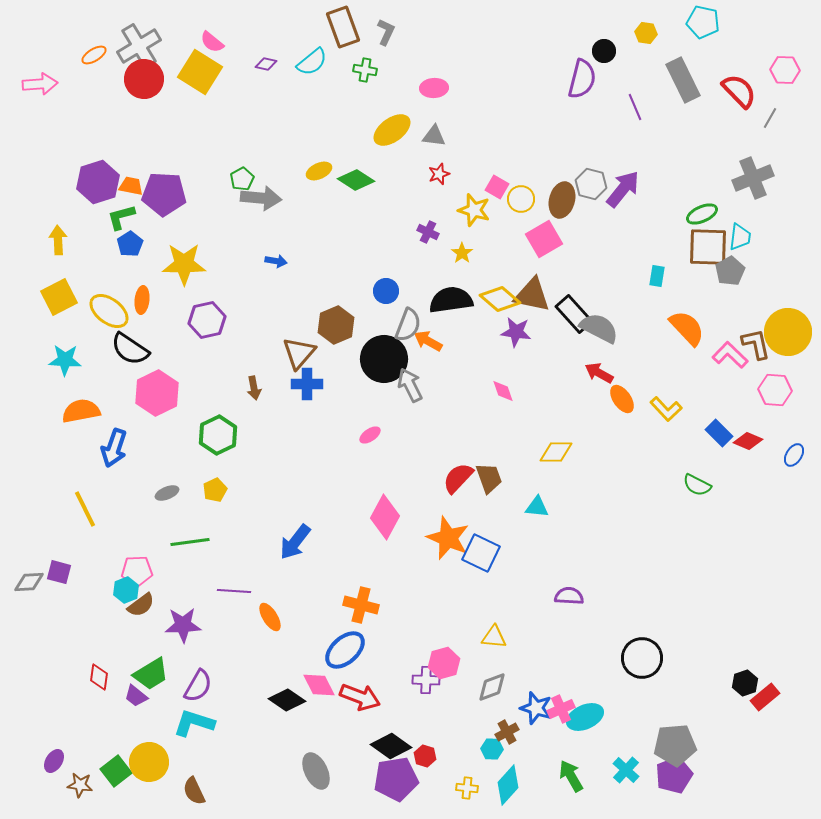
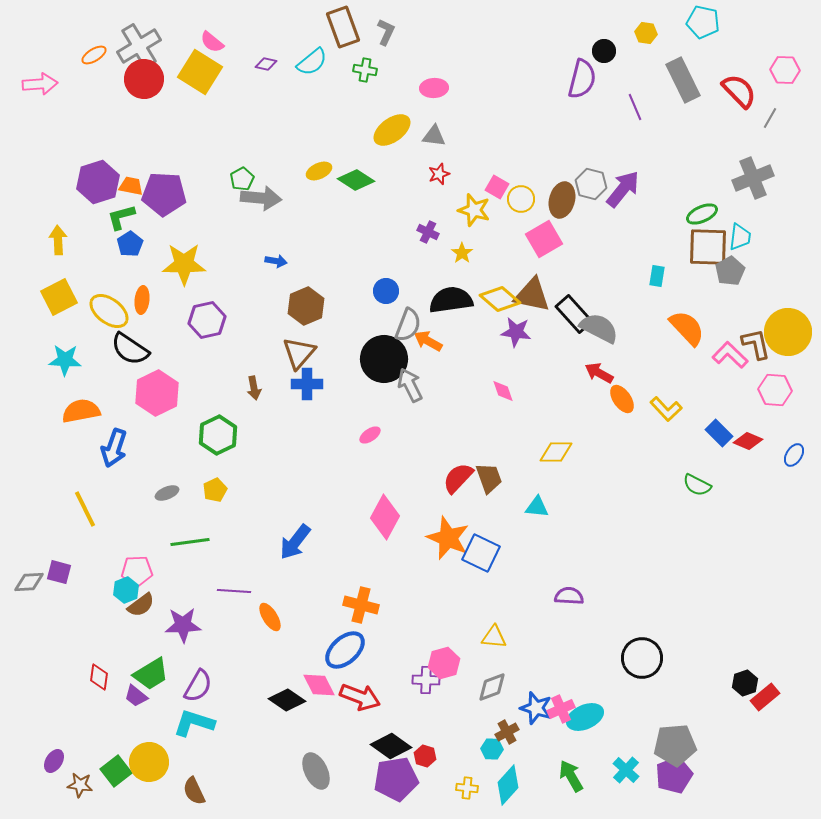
brown hexagon at (336, 325): moved 30 px left, 19 px up
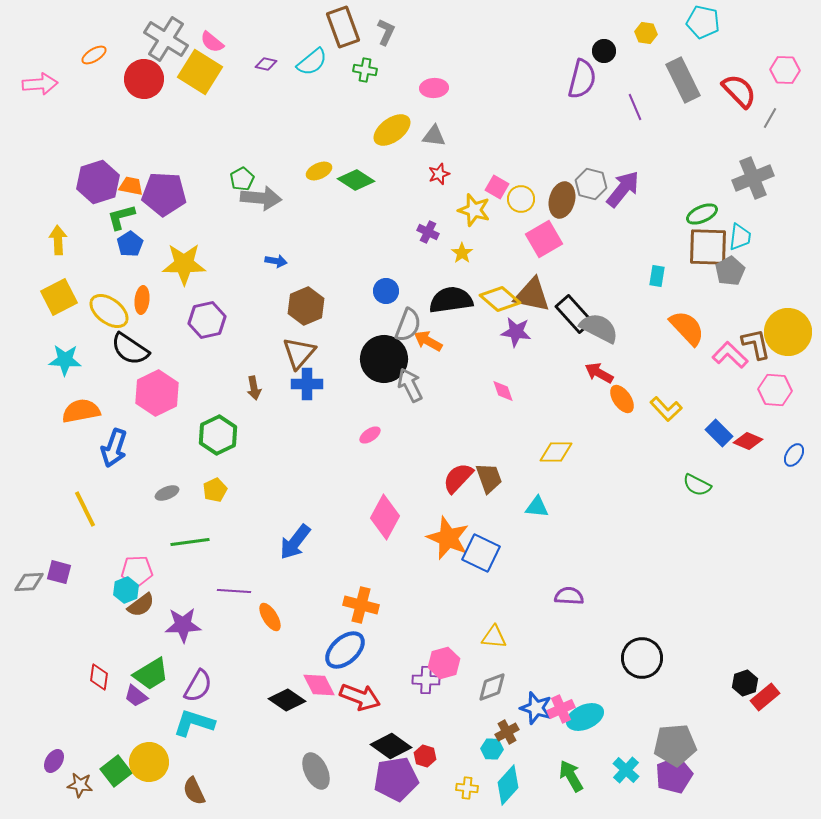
gray cross at (139, 46): moved 27 px right, 7 px up; rotated 27 degrees counterclockwise
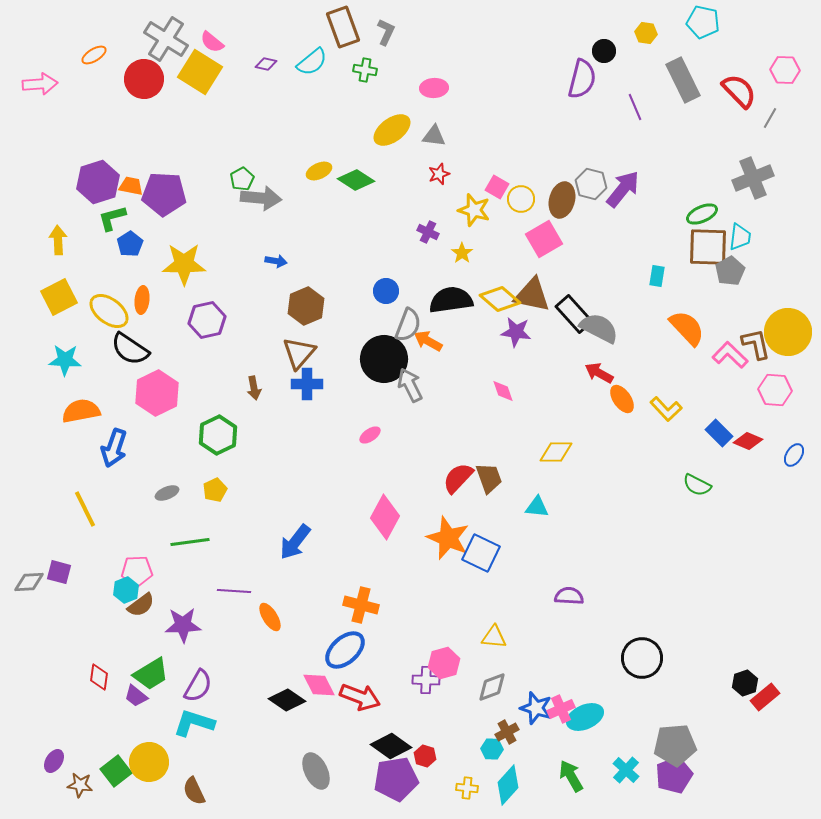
green L-shape at (121, 217): moved 9 px left, 1 px down
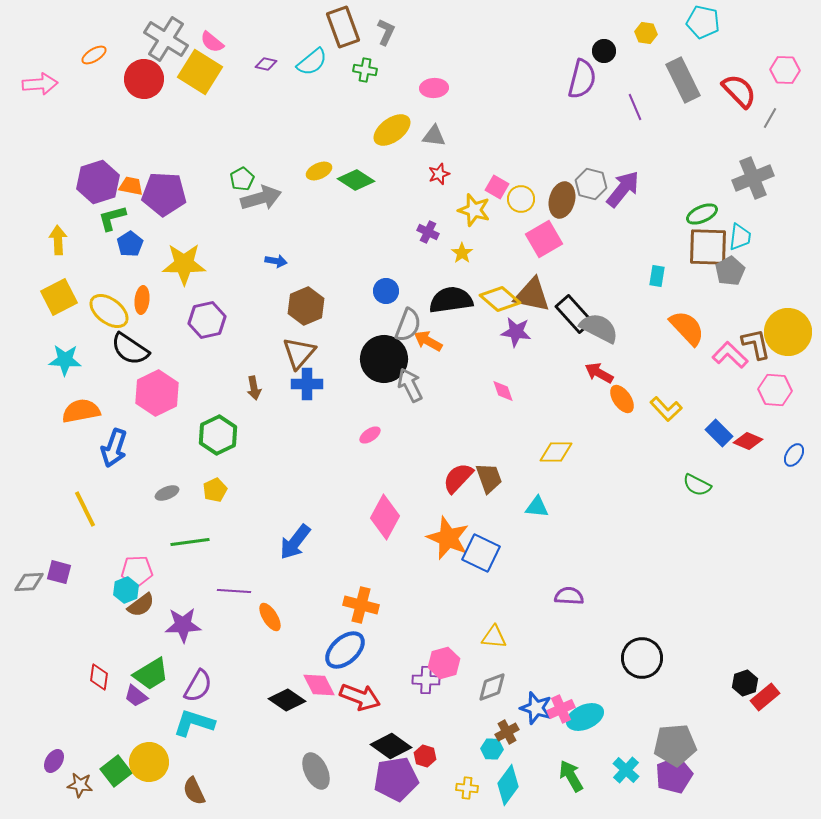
gray arrow at (261, 198): rotated 21 degrees counterclockwise
cyan diamond at (508, 785): rotated 6 degrees counterclockwise
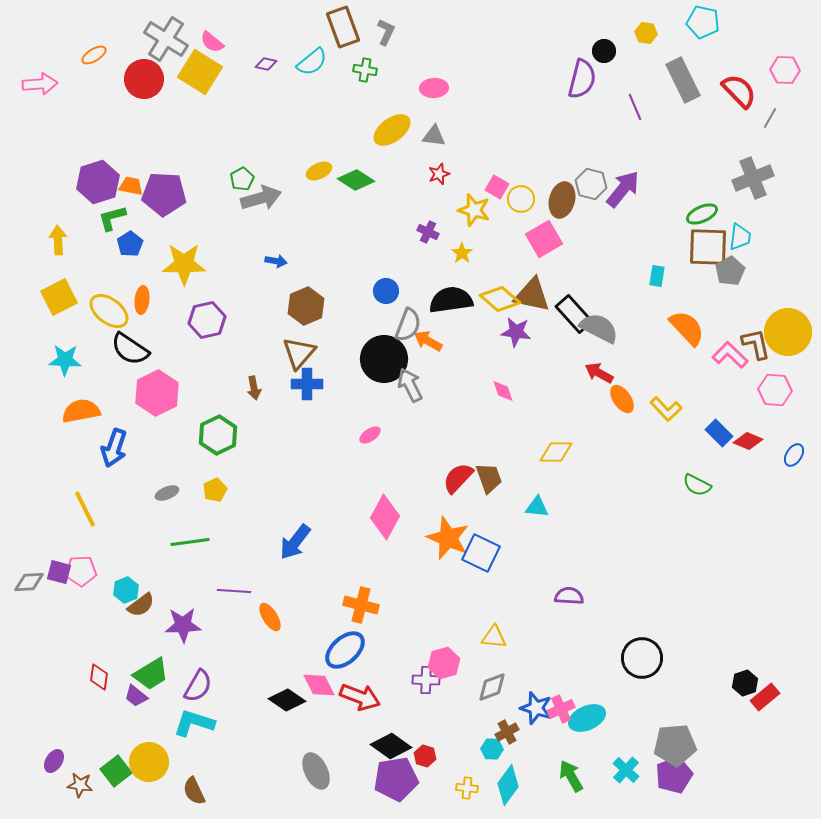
pink pentagon at (137, 571): moved 56 px left
cyan ellipse at (585, 717): moved 2 px right, 1 px down
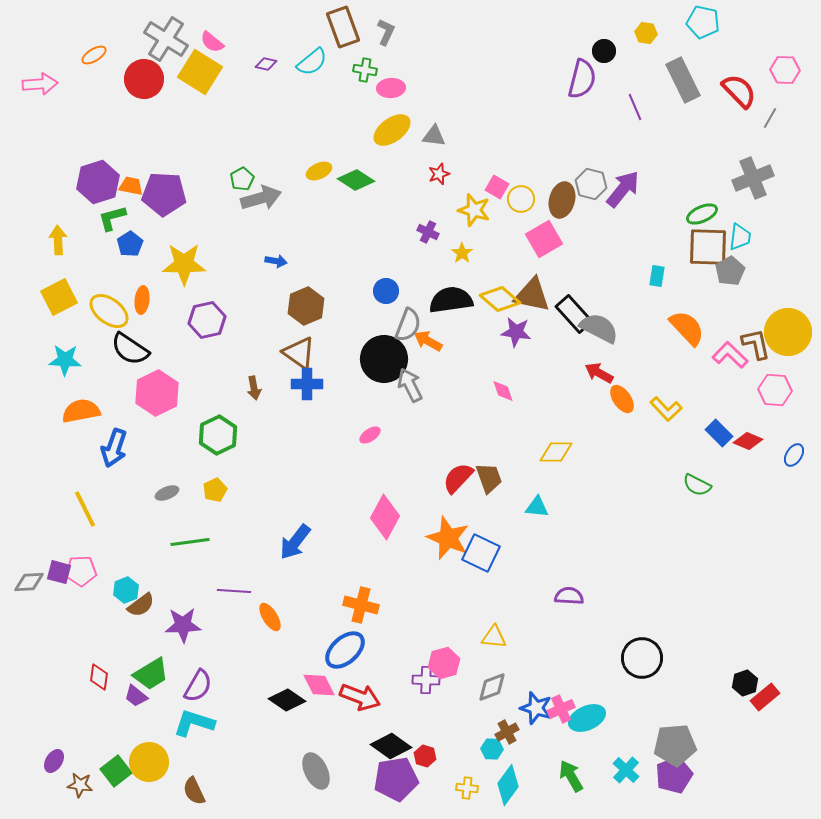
pink ellipse at (434, 88): moved 43 px left
brown triangle at (299, 353): rotated 36 degrees counterclockwise
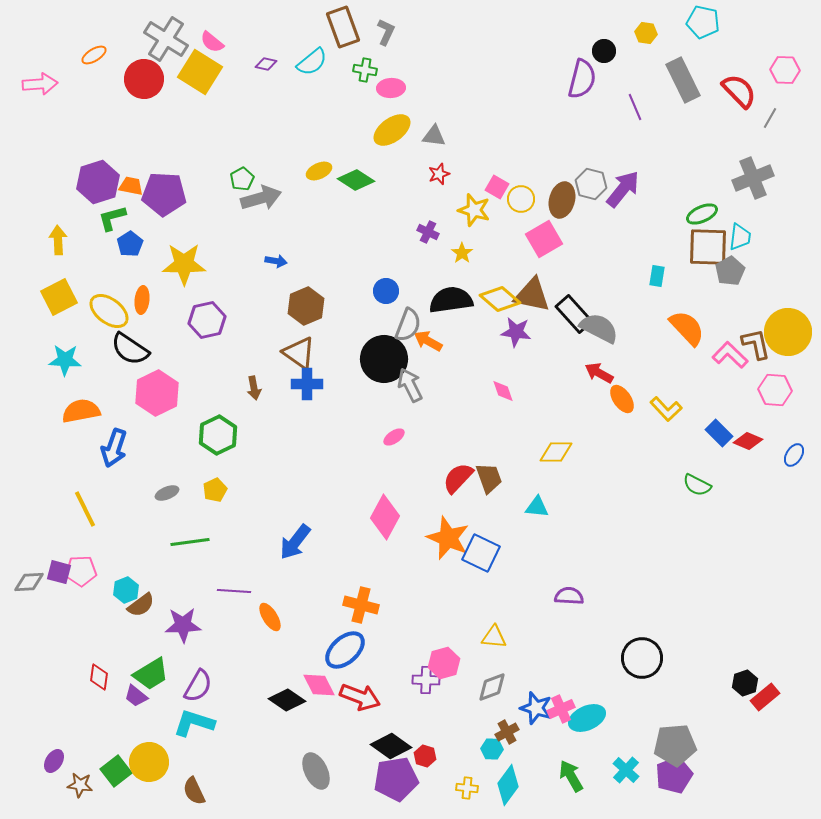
pink ellipse at (370, 435): moved 24 px right, 2 px down
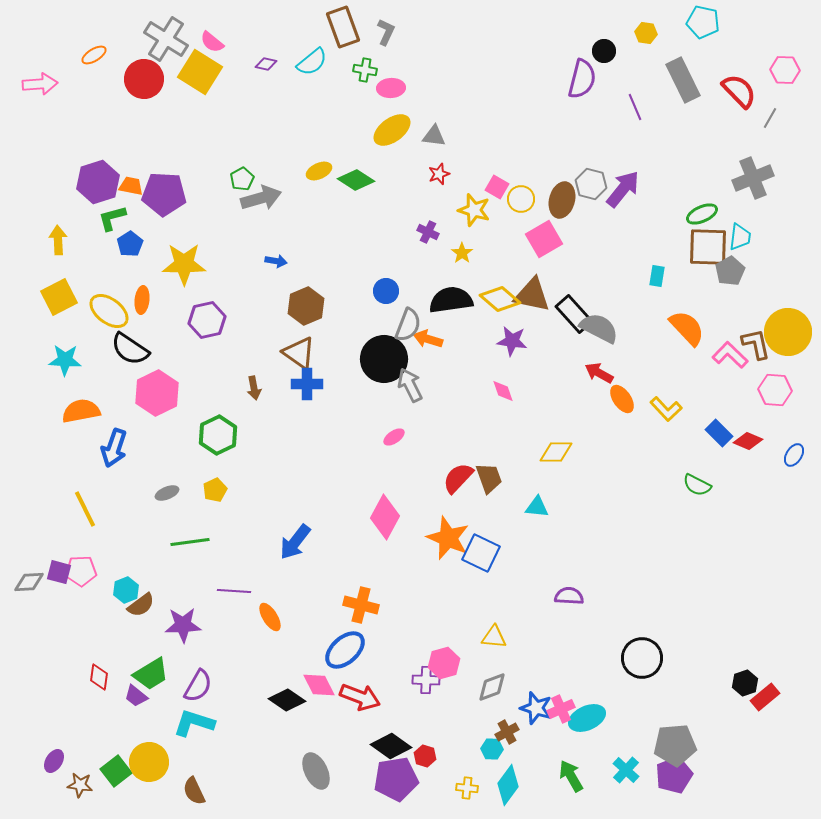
purple star at (516, 332): moved 4 px left, 9 px down
orange arrow at (428, 341): moved 2 px up; rotated 12 degrees counterclockwise
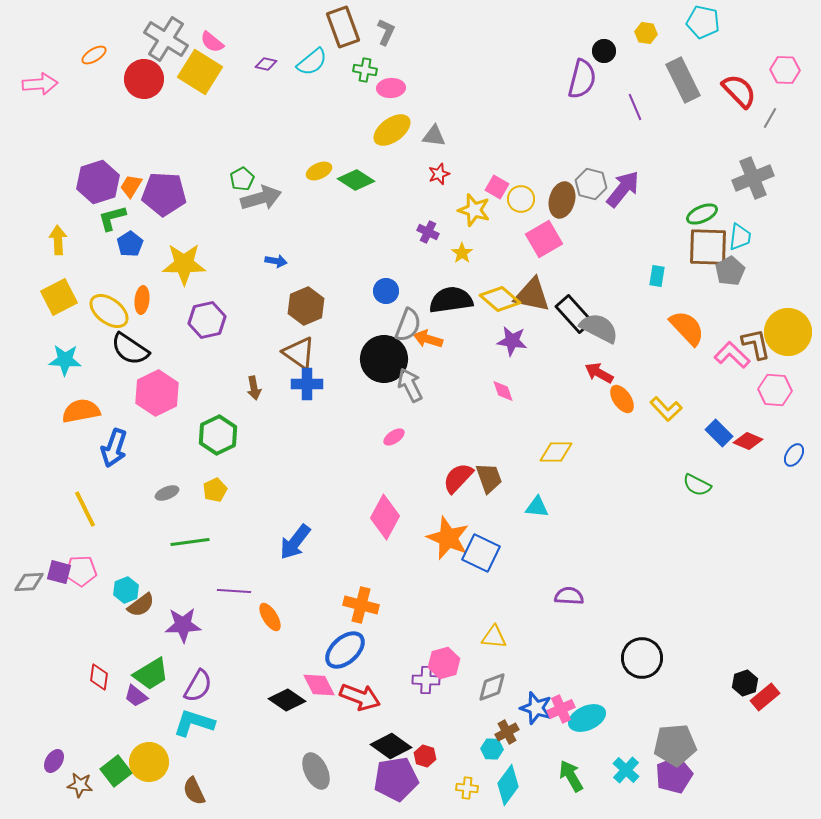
orange trapezoid at (131, 186): rotated 70 degrees counterclockwise
pink L-shape at (730, 355): moved 2 px right
